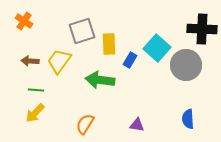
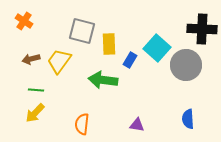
gray square: rotated 32 degrees clockwise
brown arrow: moved 1 px right, 2 px up; rotated 18 degrees counterclockwise
green arrow: moved 3 px right
orange semicircle: moved 3 px left; rotated 25 degrees counterclockwise
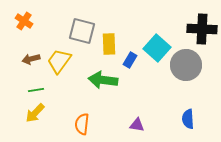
green line: rotated 14 degrees counterclockwise
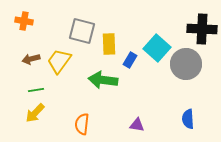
orange cross: rotated 24 degrees counterclockwise
gray circle: moved 1 px up
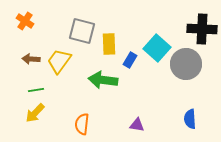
orange cross: moved 1 px right; rotated 24 degrees clockwise
brown arrow: rotated 18 degrees clockwise
blue semicircle: moved 2 px right
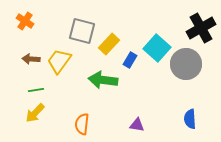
black cross: moved 1 px left, 1 px up; rotated 32 degrees counterclockwise
yellow rectangle: rotated 45 degrees clockwise
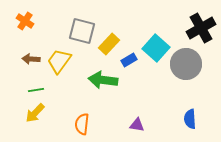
cyan square: moved 1 px left
blue rectangle: moved 1 px left; rotated 28 degrees clockwise
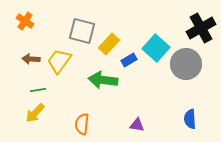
green line: moved 2 px right
